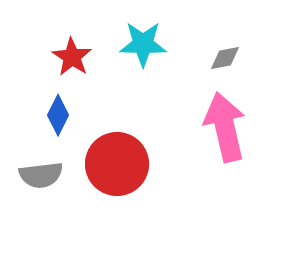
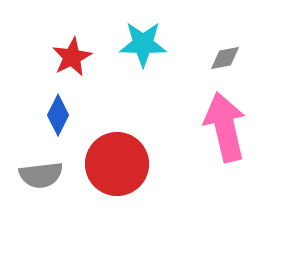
red star: rotated 12 degrees clockwise
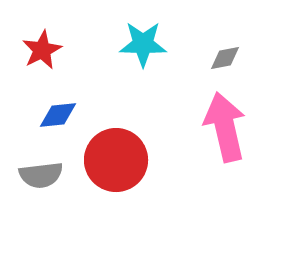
red star: moved 30 px left, 7 px up
blue diamond: rotated 57 degrees clockwise
red circle: moved 1 px left, 4 px up
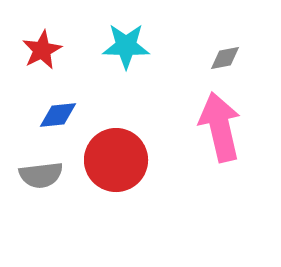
cyan star: moved 17 px left, 2 px down
pink arrow: moved 5 px left
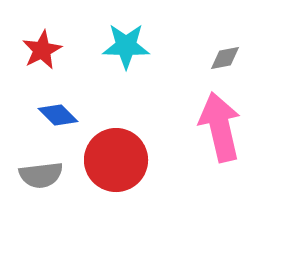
blue diamond: rotated 51 degrees clockwise
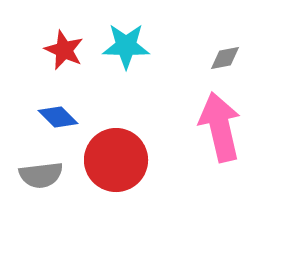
red star: moved 22 px right; rotated 21 degrees counterclockwise
blue diamond: moved 2 px down
